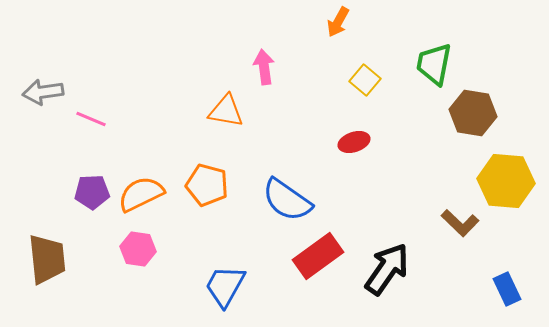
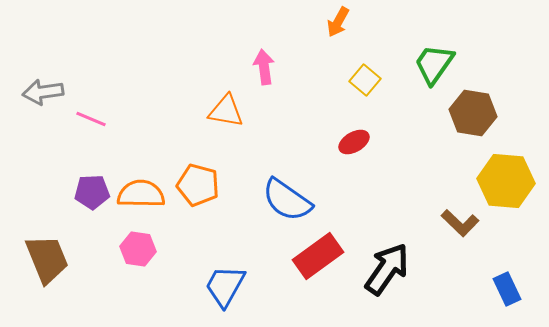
green trapezoid: rotated 24 degrees clockwise
red ellipse: rotated 12 degrees counterclockwise
orange pentagon: moved 9 px left
orange semicircle: rotated 27 degrees clockwise
brown trapezoid: rotated 16 degrees counterclockwise
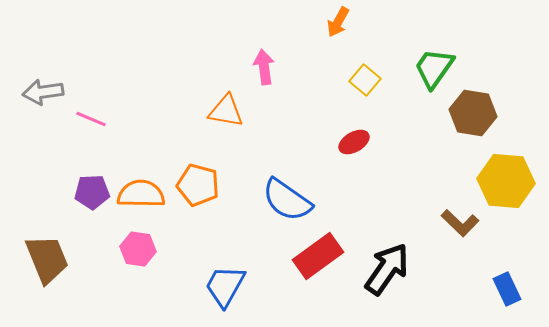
green trapezoid: moved 4 px down
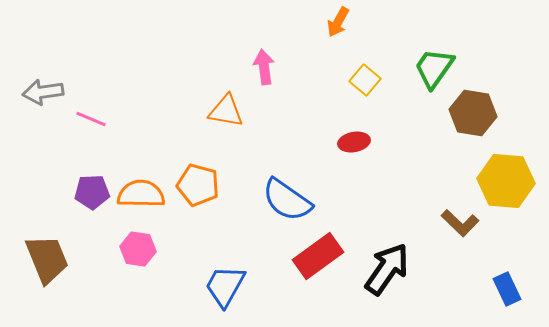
red ellipse: rotated 20 degrees clockwise
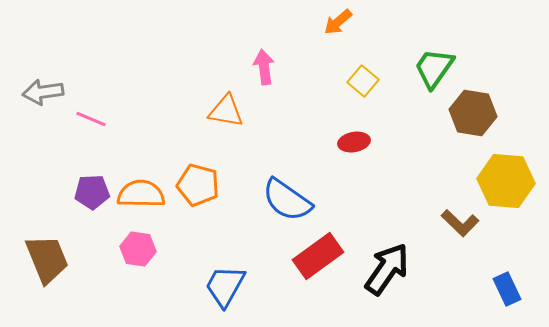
orange arrow: rotated 20 degrees clockwise
yellow square: moved 2 px left, 1 px down
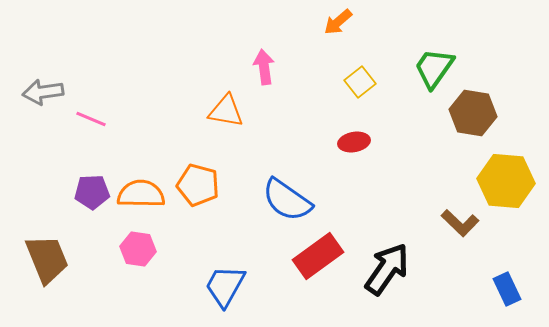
yellow square: moved 3 px left, 1 px down; rotated 12 degrees clockwise
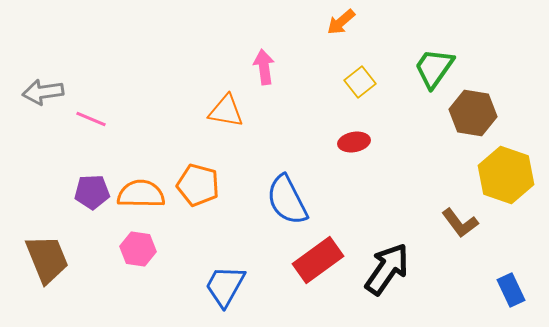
orange arrow: moved 3 px right
yellow hexagon: moved 6 px up; rotated 14 degrees clockwise
blue semicircle: rotated 28 degrees clockwise
brown L-shape: rotated 9 degrees clockwise
red rectangle: moved 4 px down
blue rectangle: moved 4 px right, 1 px down
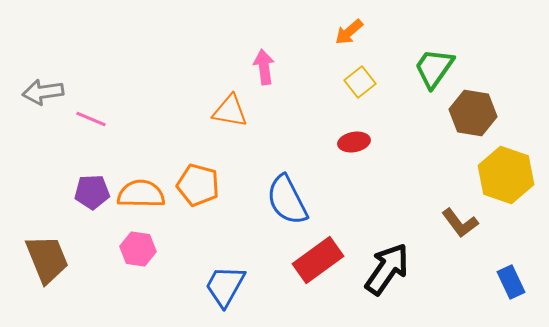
orange arrow: moved 8 px right, 10 px down
orange triangle: moved 4 px right
blue rectangle: moved 8 px up
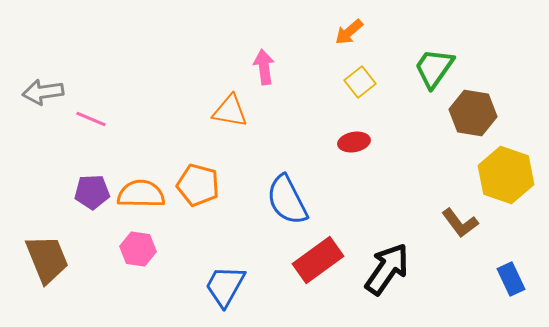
blue rectangle: moved 3 px up
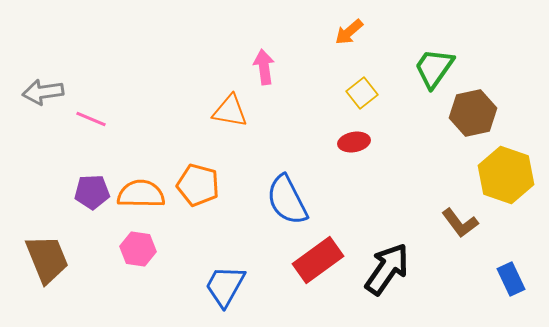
yellow square: moved 2 px right, 11 px down
brown hexagon: rotated 21 degrees counterclockwise
